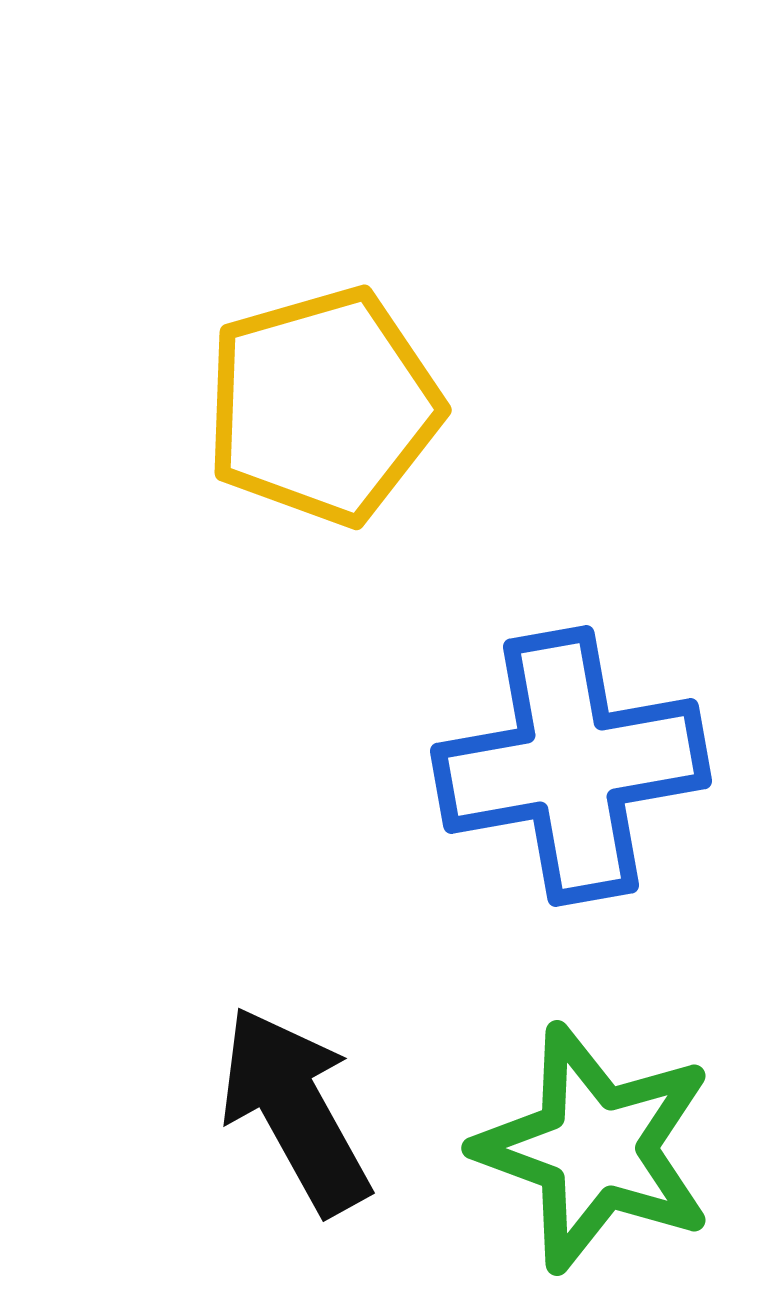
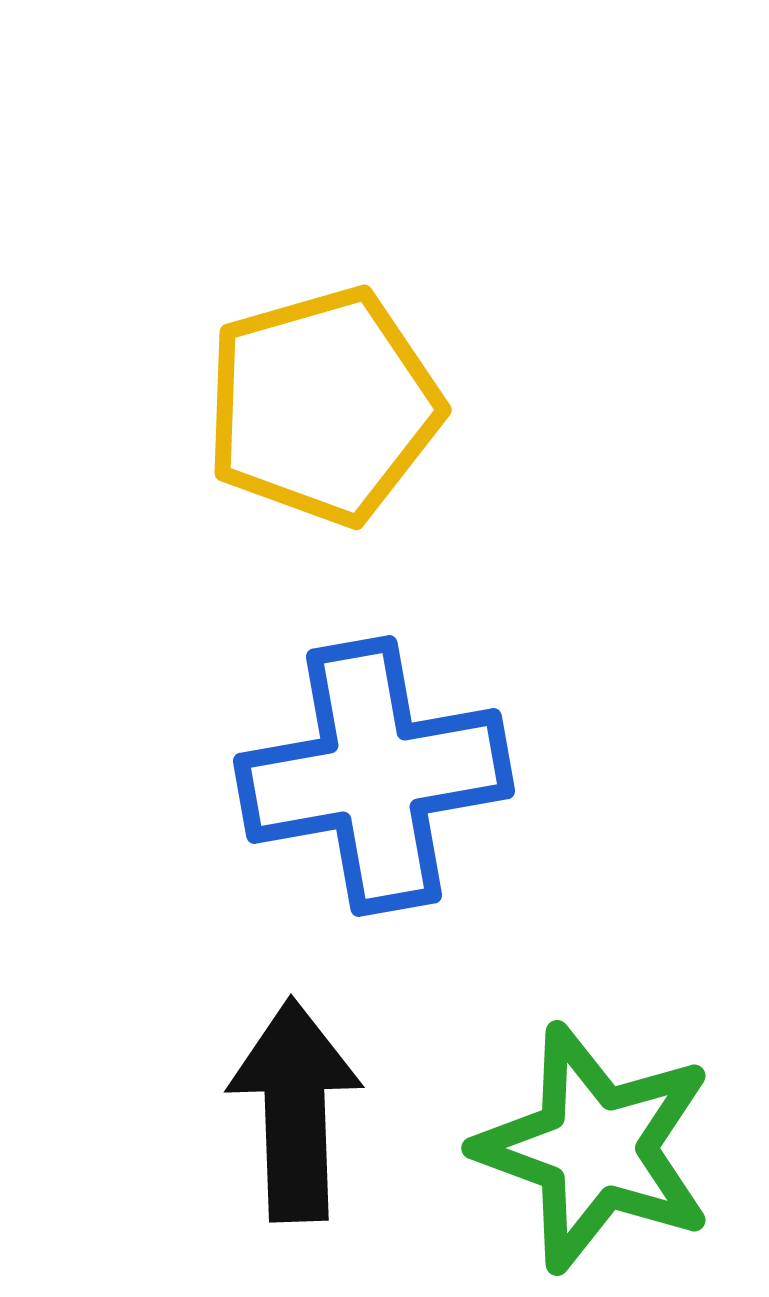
blue cross: moved 197 px left, 10 px down
black arrow: rotated 27 degrees clockwise
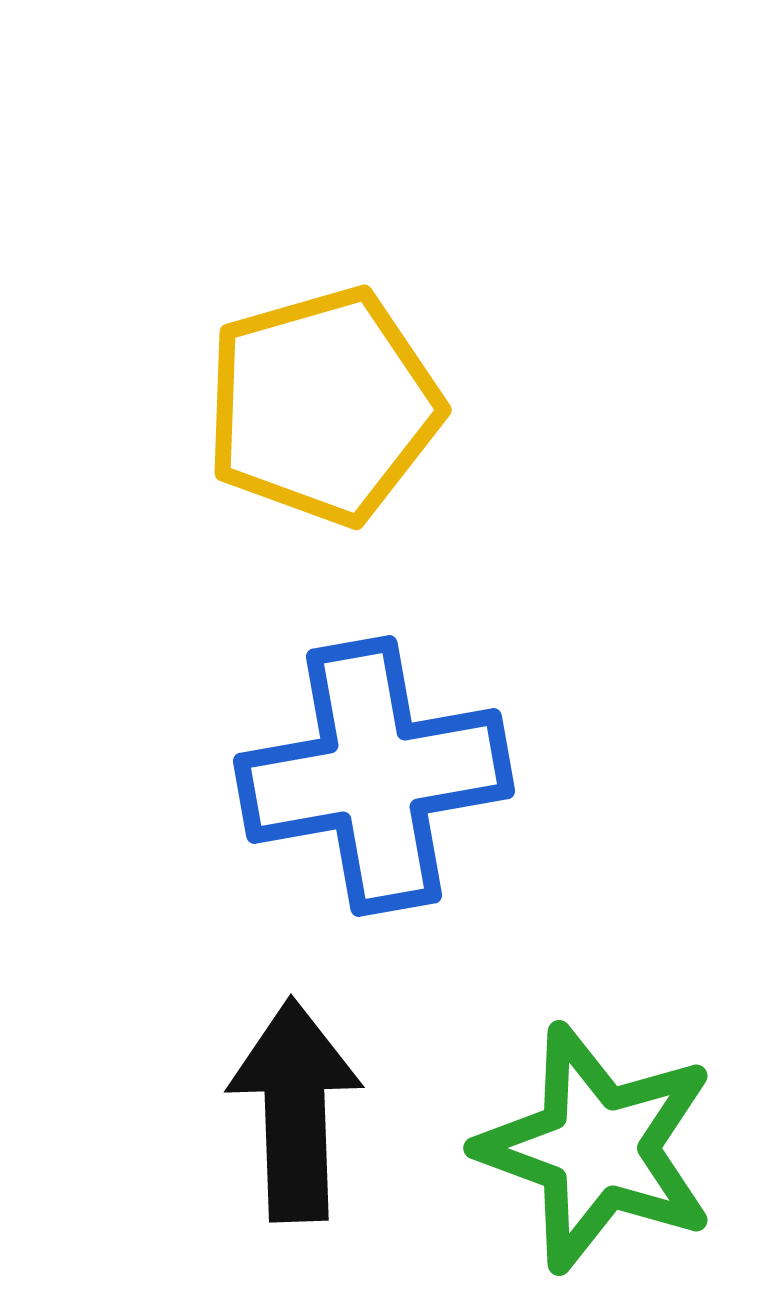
green star: moved 2 px right
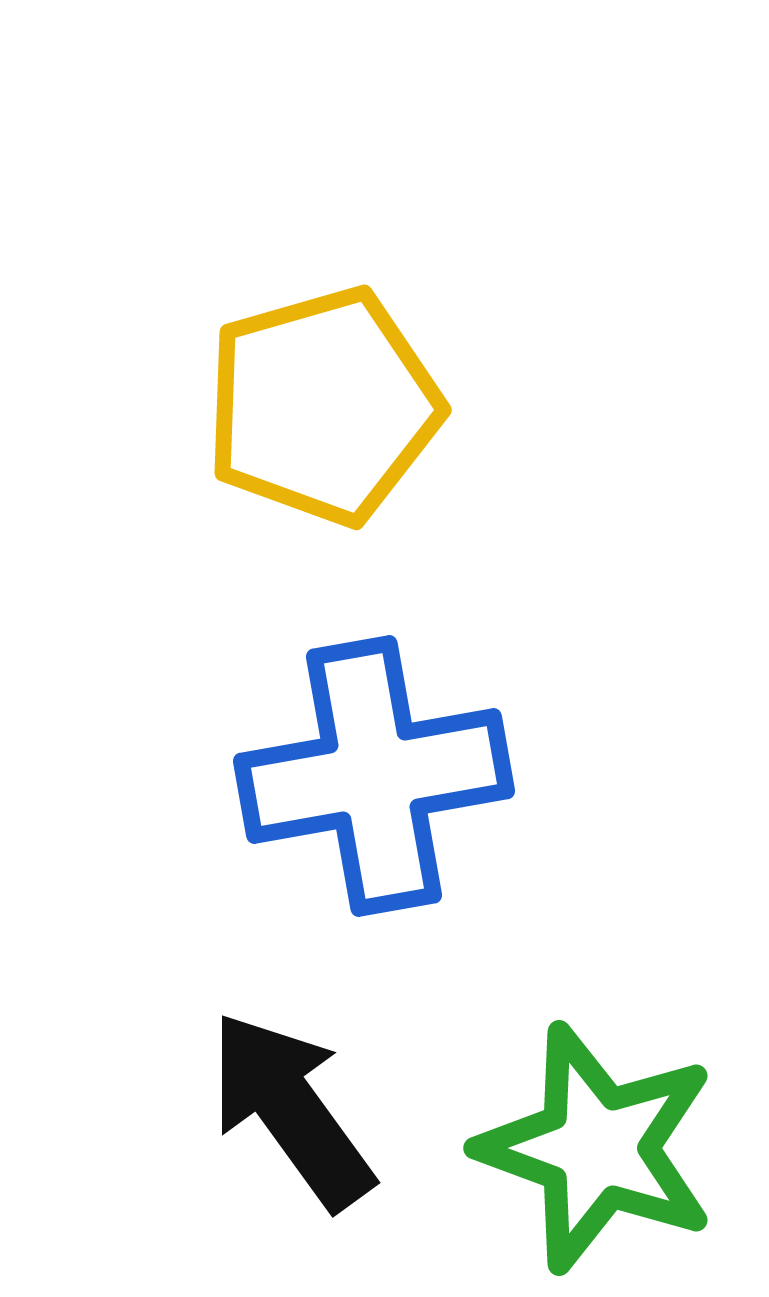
black arrow: moved 4 px left; rotated 34 degrees counterclockwise
